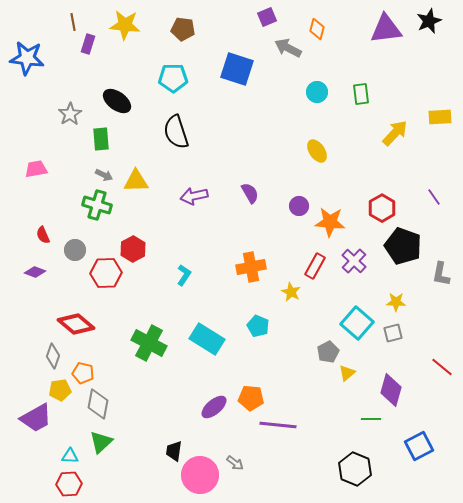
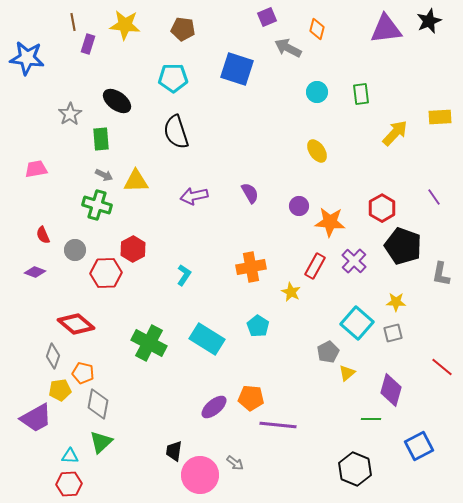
cyan pentagon at (258, 326): rotated 10 degrees clockwise
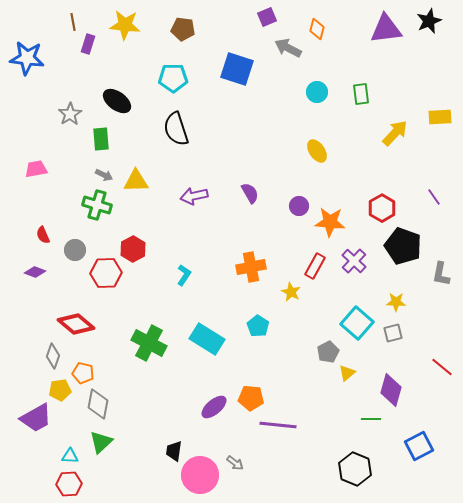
black semicircle at (176, 132): moved 3 px up
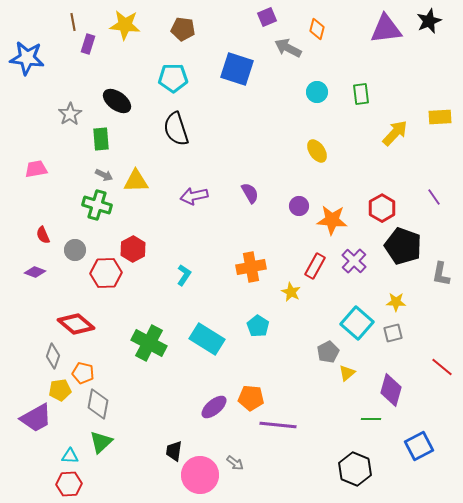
orange star at (330, 222): moved 2 px right, 2 px up
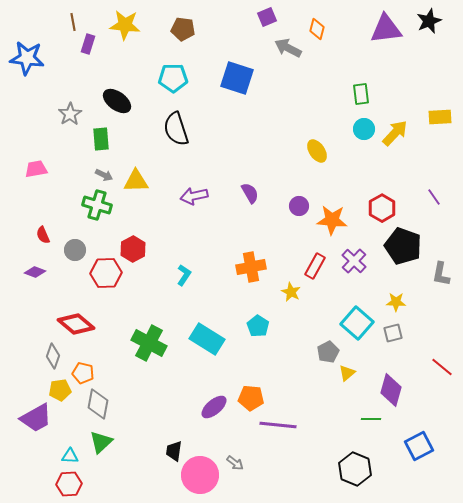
blue square at (237, 69): moved 9 px down
cyan circle at (317, 92): moved 47 px right, 37 px down
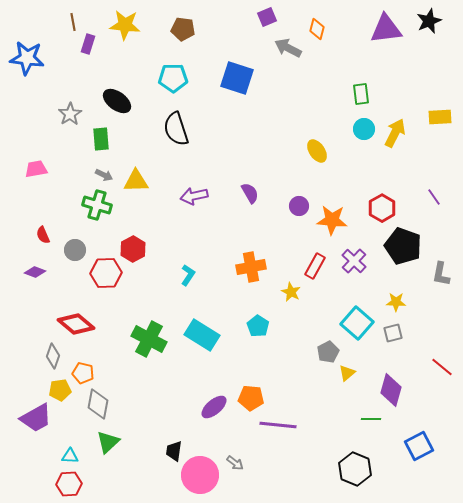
yellow arrow at (395, 133): rotated 16 degrees counterclockwise
cyan L-shape at (184, 275): moved 4 px right
cyan rectangle at (207, 339): moved 5 px left, 4 px up
green cross at (149, 343): moved 4 px up
green triangle at (101, 442): moved 7 px right
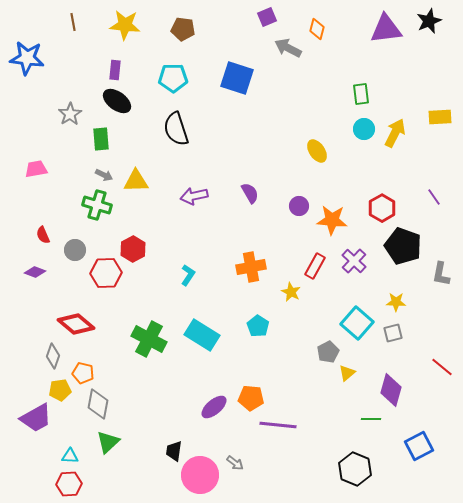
purple rectangle at (88, 44): moved 27 px right, 26 px down; rotated 12 degrees counterclockwise
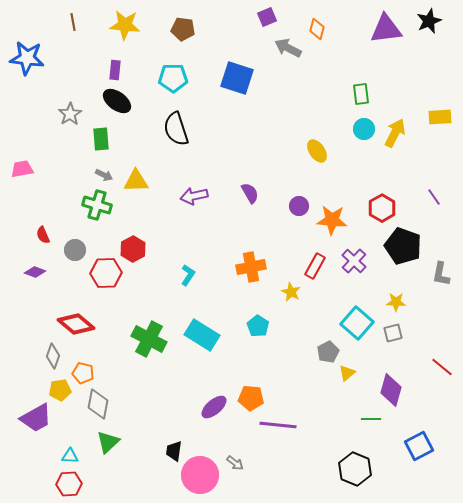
pink trapezoid at (36, 169): moved 14 px left
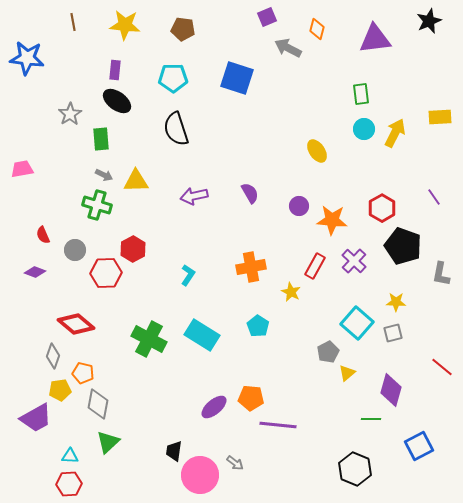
purple triangle at (386, 29): moved 11 px left, 10 px down
